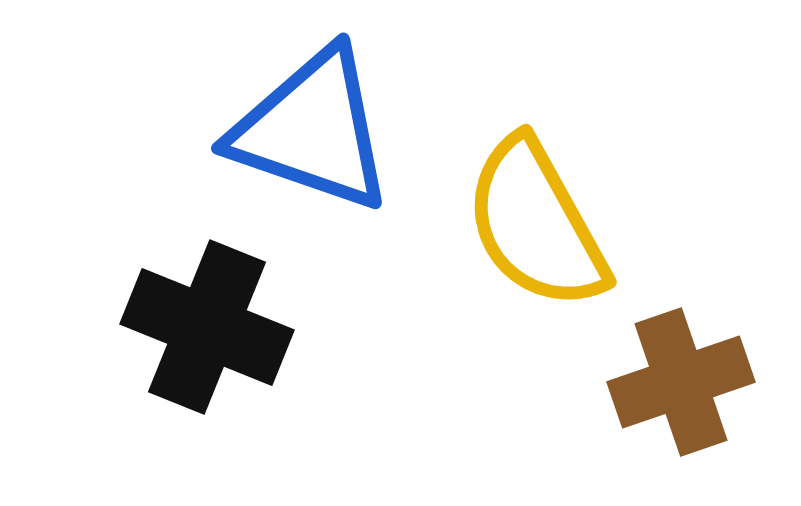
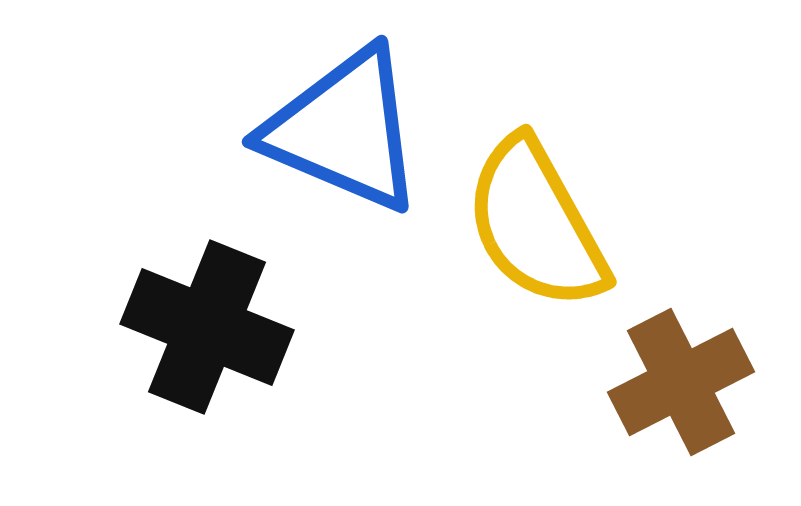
blue triangle: moved 32 px right; rotated 4 degrees clockwise
brown cross: rotated 8 degrees counterclockwise
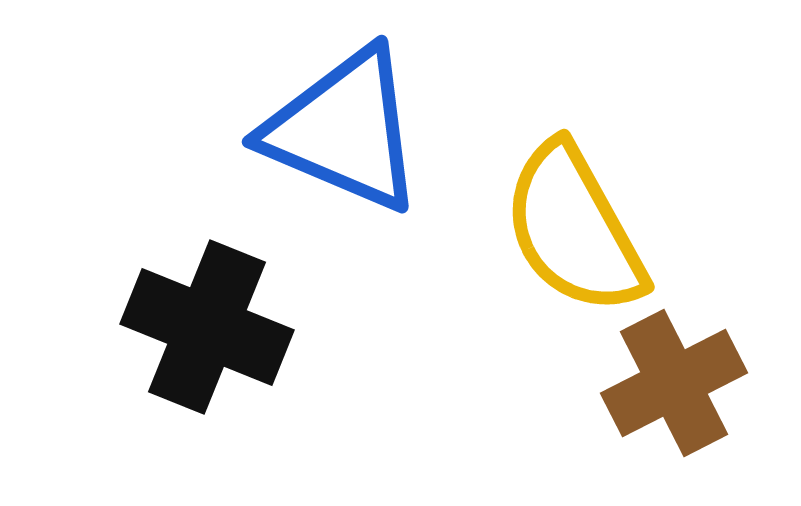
yellow semicircle: moved 38 px right, 5 px down
brown cross: moved 7 px left, 1 px down
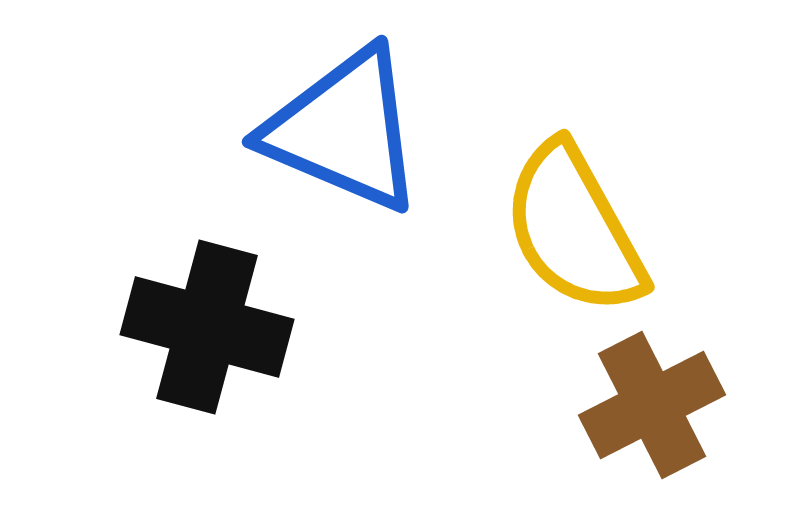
black cross: rotated 7 degrees counterclockwise
brown cross: moved 22 px left, 22 px down
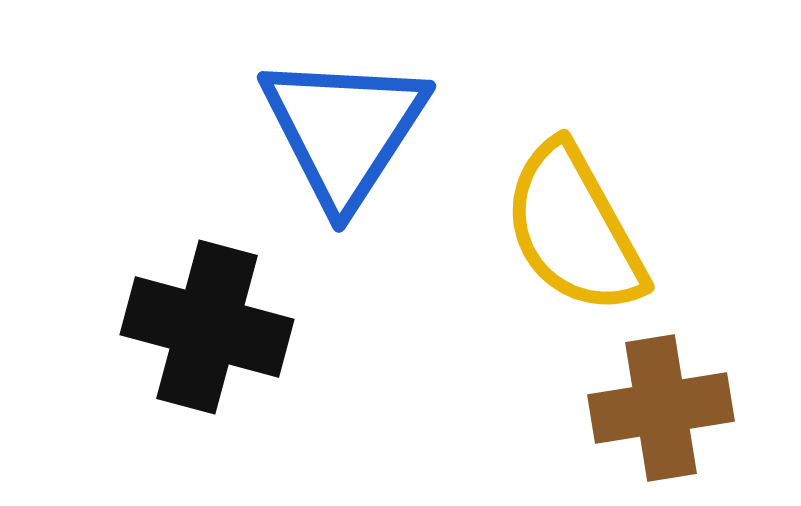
blue triangle: rotated 40 degrees clockwise
brown cross: moved 9 px right, 3 px down; rotated 18 degrees clockwise
